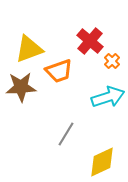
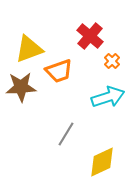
red cross: moved 5 px up
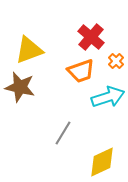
red cross: moved 1 px right, 1 px down
yellow triangle: moved 1 px down
orange cross: moved 4 px right
orange trapezoid: moved 22 px right
brown star: moved 1 px left; rotated 16 degrees clockwise
gray line: moved 3 px left, 1 px up
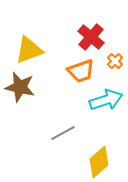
orange cross: moved 1 px left
cyan arrow: moved 2 px left, 3 px down
gray line: rotated 30 degrees clockwise
yellow diamond: moved 3 px left; rotated 16 degrees counterclockwise
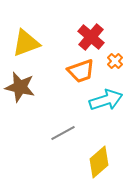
yellow triangle: moved 3 px left, 7 px up
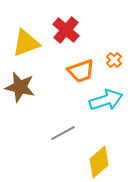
red cross: moved 25 px left, 7 px up
orange cross: moved 1 px left, 1 px up
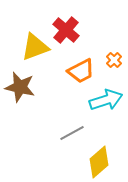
yellow triangle: moved 9 px right, 4 px down
orange trapezoid: rotated 8 degrees counterclockwise
gray line: moved 9 px right
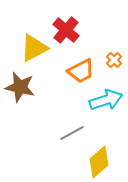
yellow triangle: moved 1 px left, 1 px down; rotated 8 degrees counterclockwise
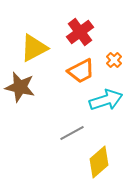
red cross: moved 14 px right, 2 px down; rotated 12 degrees clockwise
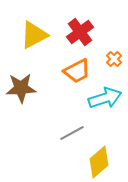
yellow triangle: moved 13 px up
orange cross: moved 1 px up
orange trapezoid: moved 4 px left
brown star: moved 1 px right, 1 px down; rotated 16 degrees counterclockwise
cyan arrow: moved 1 px left, 2 px up
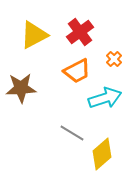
gray line: rotated 60 degrees clockwise
yellow diamond: moved 3 px right, 8 px up
